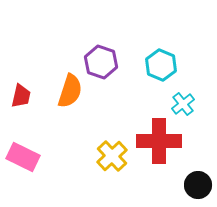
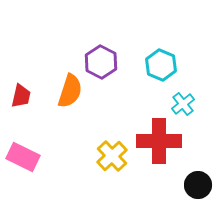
purple hexagon: rotated 8 degrees clockwise
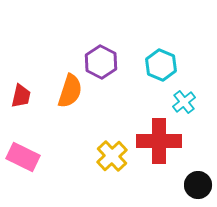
cyan cross: moved 1 px right, 2 px up
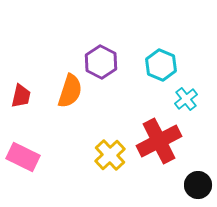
cyan cross: moved 2 px right, 3 px up
red cross: rotated 27 degrees counterclockwise
yellow cross: moved 2 px left, 1 px up
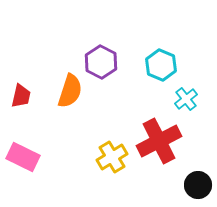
yellow cross: moved 2 px right, 2 px down; rotated 12 degrees clockwise
